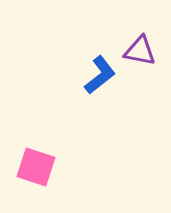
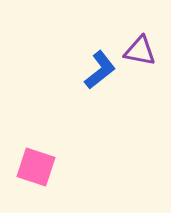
blue L-shape: moved 5 px up
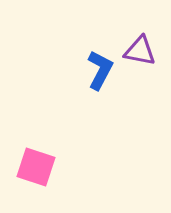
blue L-shape: rotated 24 degrees counterclockwise
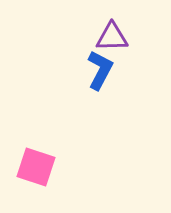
purple triangle: moved 28 px left, 14 px up; rotated 12 degrees counterclockwise
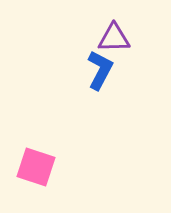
purple triangle: moved 2 px right, 1 px down
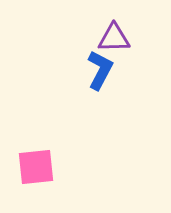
pink square: rotated 24 degrees counterclockwise
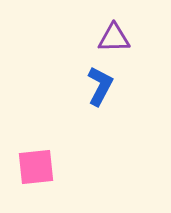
blue L-shape: moved 16 px down
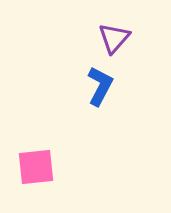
purple triangle: rotated 48 degrees counterclockwise
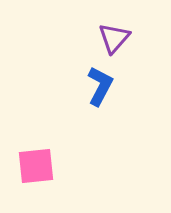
pink square: moved 1 px up
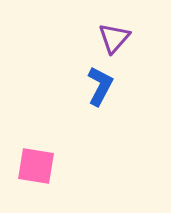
pink square: rotated 15 degrees clockwise
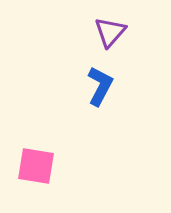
purple triangle: moved 4 px left, 6 px up
